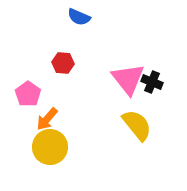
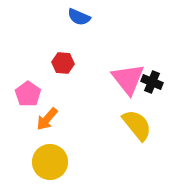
yellow circle: moved 15 px down
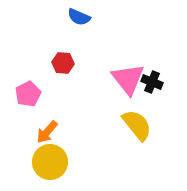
pink pentagon: rotated 10 degrees clockwise
orange arrow: moved 13 px down
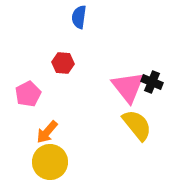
blue semicircle: rotated 75 degrees clockwise
pink triangle: moved 8 px down
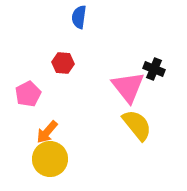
black cross: moved 2 px right, 13 px up
yellow circle: moved 3 px up
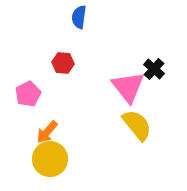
black cross: rotated 20 degrees clockwise
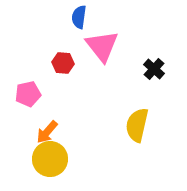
pink triangle: moved 26 px left, 41 px up
pink pentagon: rotated 15 degrees clockwise
yellow semicircle: rotated 128 degrees counterclockwise
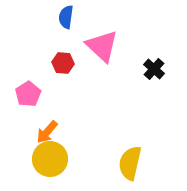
blue semicircle: moved 13 px left
pink triangle: rotated 9 degrees counterclockwise
pink pentagon: rotated 20 degrees counterclockwise
yellow semicircle: moved 7 px left, 38 px down
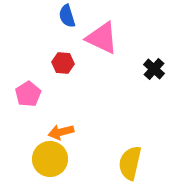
blue semicircle: moved 1 px right, 1 px up; rotated 25 degrees counterclockwise
pink triangle: moved 8 px up; rotated 18 degrees counterclockwise
orange arrow: moved 14 px right; rotated 35 degrees clockwise
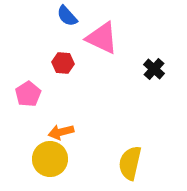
blue semicircle: rotated 25 degrees counterclockwise
